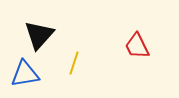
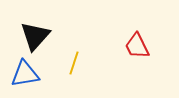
black triangle: moved 4 px left, 1 px down
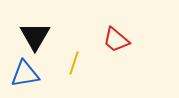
black triangle: rotated 12 degrees counterclockwise
red trapezoid: moved 21 px left, 6 px up; rotated 24 degrees counterclockwise
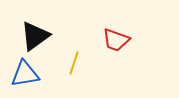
black triangle: rotated 24 degrees clockwise
red trapezoid: rotated 20 degrees counterclockwise
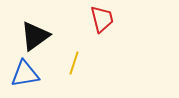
red trapezoid: moved 14 px left, 21 px up; rotated 124 degrees counterclockwise
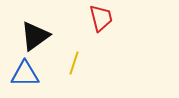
red trapezoid: moved 1 px left, 1 px up
blue triangle: rotated 8 degrees clockwise
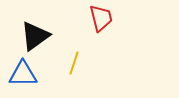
blue triangle: moved 2 px left
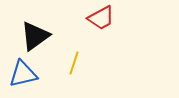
red trapezoid: rotated 76 degrees clockwise
blue triangle: rotated 12 degrees counterclockwise
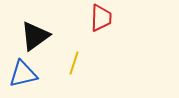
red trapezoid: rotated 60 degrees counterclockwise
